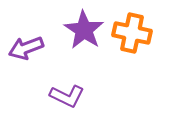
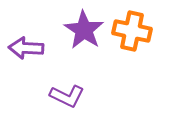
orange cross: moved 2 px up
purple arrow: rotated 24 degrees clockwise
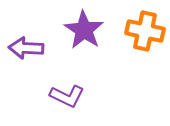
orange cross: moved 13 px right
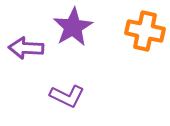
purple star: moved 11 px left, 3 px up; rotated 9 degrees clockwise
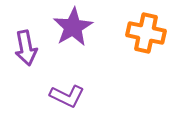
orange cross: moved 1 px right, 2 px down
purple arrow: rotated 104 degrees counterclockwise
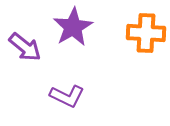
orange cross: rotated 9 degrees counterclockwise
purple arrow: moved 1 px left, 1 px up; rotated 40 degrees counterclockwise
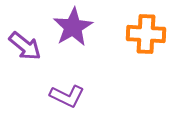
orange cross: moved 1 px down
purple arrow: moved 1 px up
